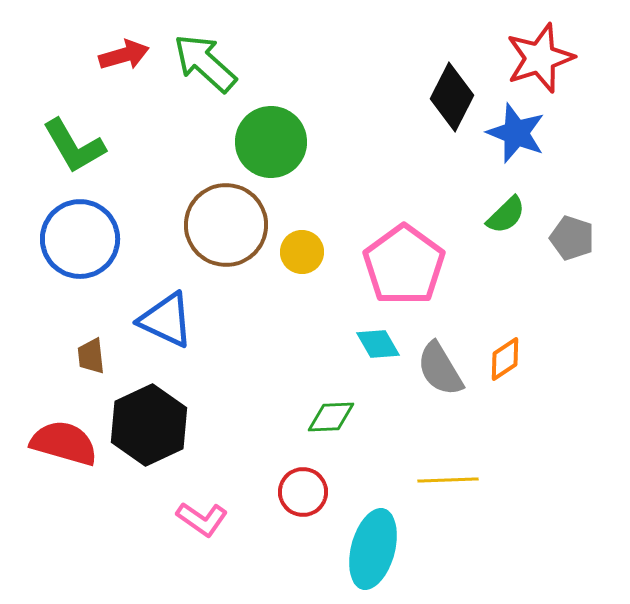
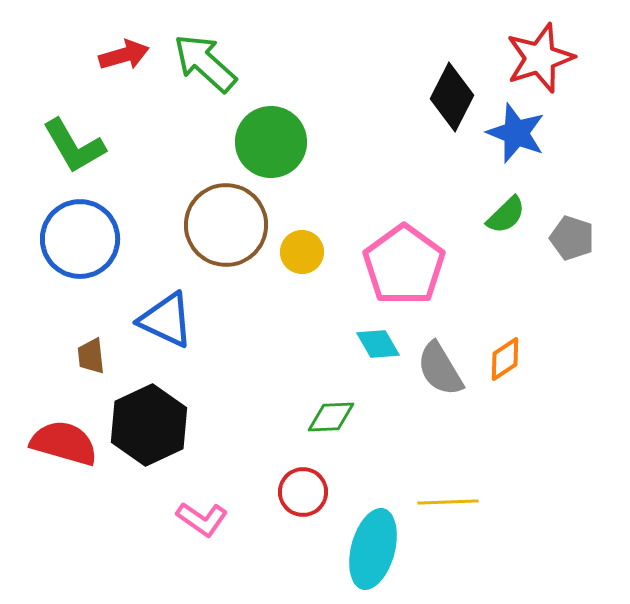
yellow line: moved 22 px down
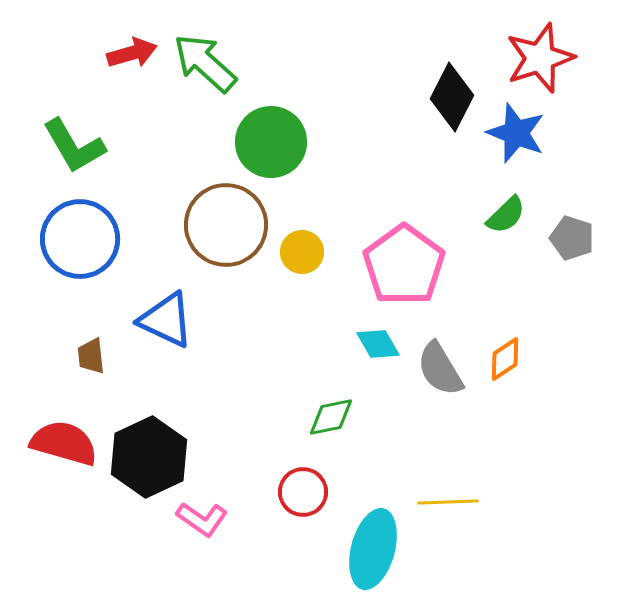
red arrow: moved 8 px right, 2 px up
green diamond: rotated 9 degrees counterclockwise
black hexagon: moved 32 px down
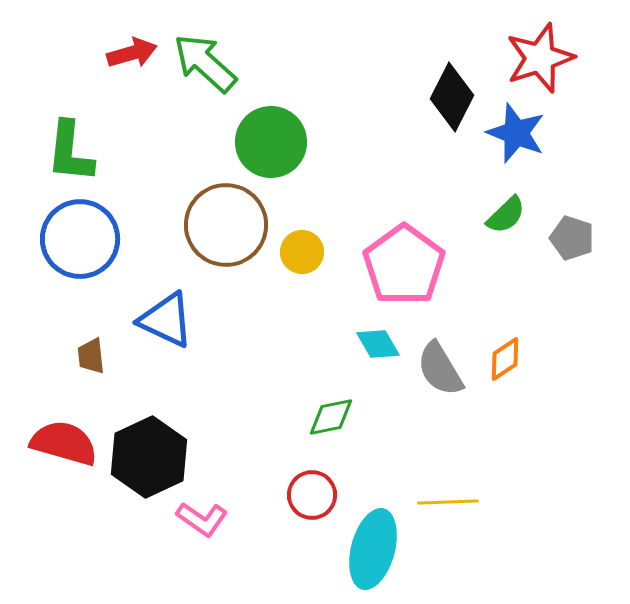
green L-shape: moved 4 px left, 6 px down; rotated 36 degrees clockwise
red circle: moved 9 px right, 3 px down
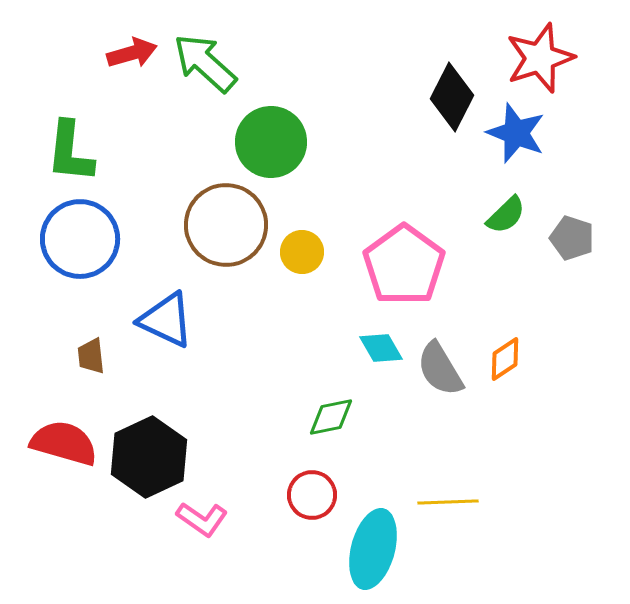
cyan diamond: moved 3 px right, 4 px down
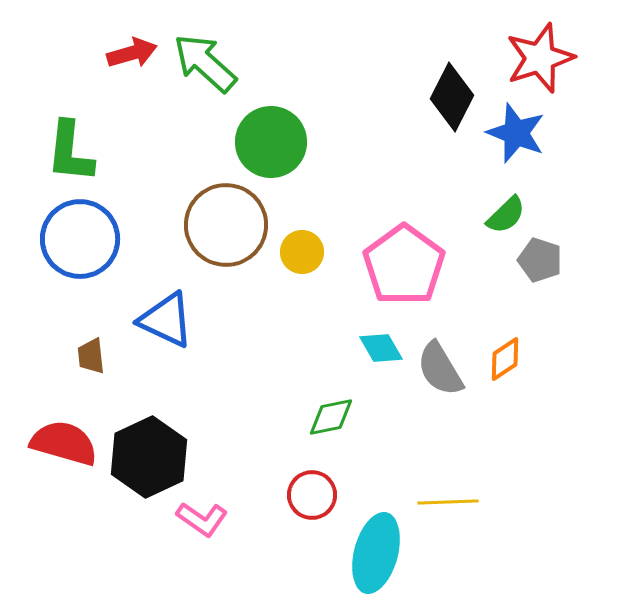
gray pentagon: moved 32 px left, 22 px down
cyan ellipse: moved 3 px right, 4 px down
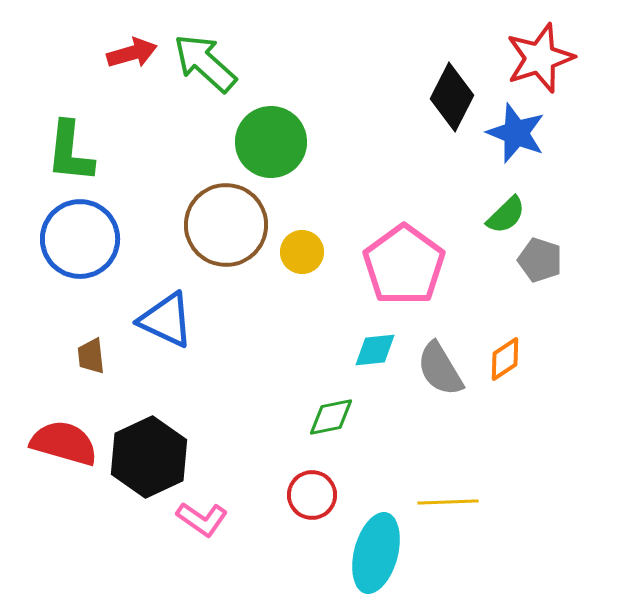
cyan diamond: moved 6 px left, 2 px down; rotated 66 degrees counterclockwise
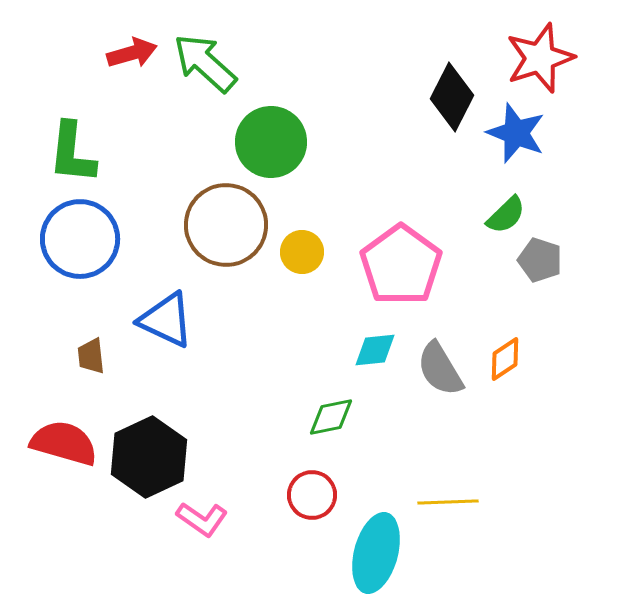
green L-shape: moved 2 px right, 1 px down
pink pentagon: moved 3 px left
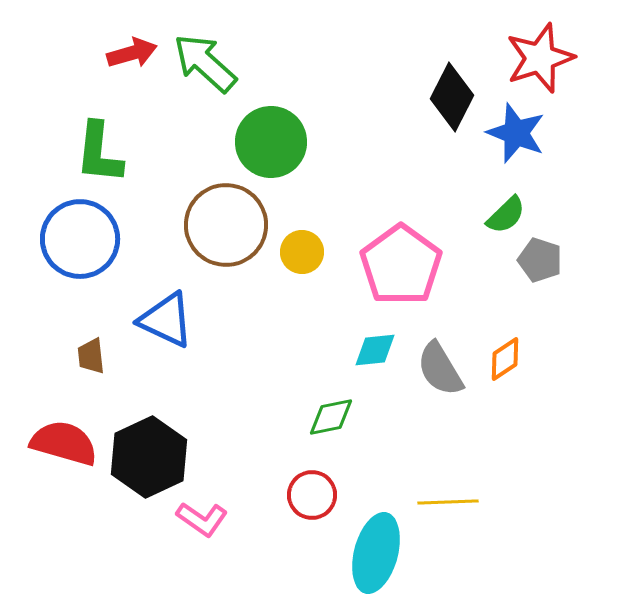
green L-shape: moved 27 px right
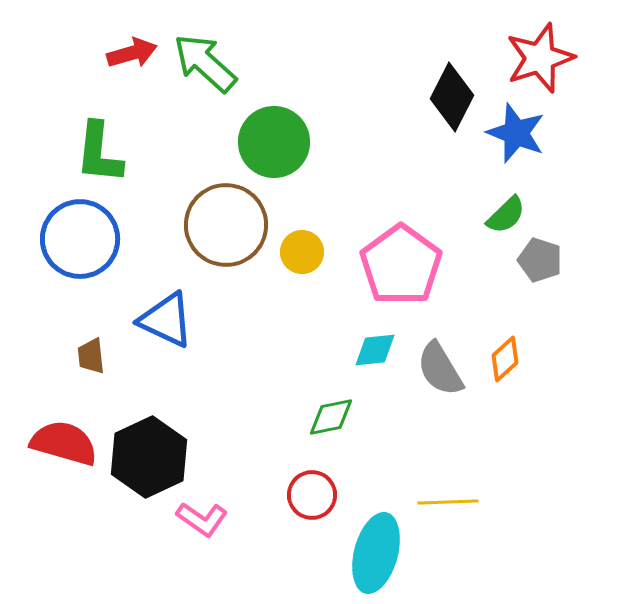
green circle: moved 3 px right
orange diamond: rotated 9 degrees counterclockwise
